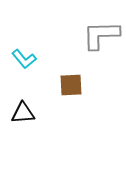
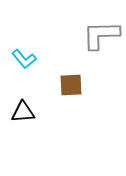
black triangle: moved 1 px up
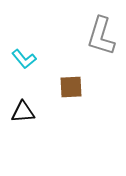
gray L-shape: moved 1 px down; rotated 72 degrees counterclockwise
brown square: moved 2 px down
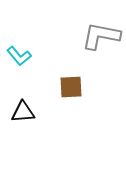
gray L-shape: rotated 84 degrees clockwise
cyan L-shape: moved 5 px left, 3 px up
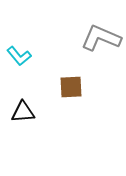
gray L-shape: moved 2 px down; rotated 12 degrees clockwise
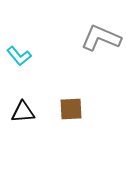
brown square: moved 22 px down
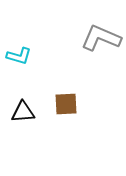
cyan L-shape: rotated 35 degrees counterclockwise
brown square: moved 5 px left, 5 px up
